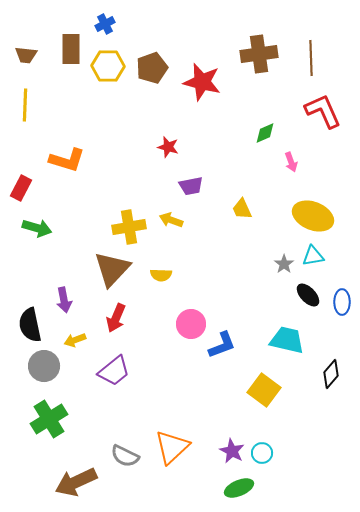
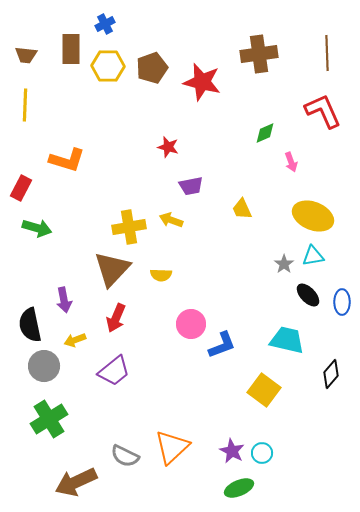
brown line at (311, 58): moved 16 px right, 5 px up
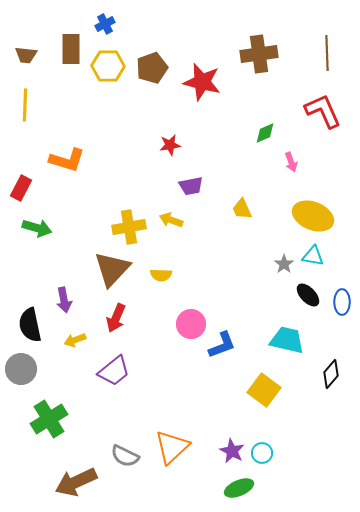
red star at (168, 147): moved 2 px right, 2 px up; rotated 25 degrees counterclockwise
cyan triangle at (313, 256): rotated 20 degrees clockwise
gray circle at (44, 366): moved 23 px left, 3 px down
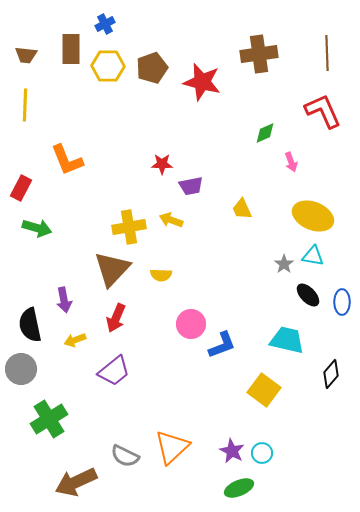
red star at (170, 145): moved 8 px left, 19 px down; rotated 10 degrees clockwise
orange L-shape at (67, 160): rotated 51 degrees clockwise
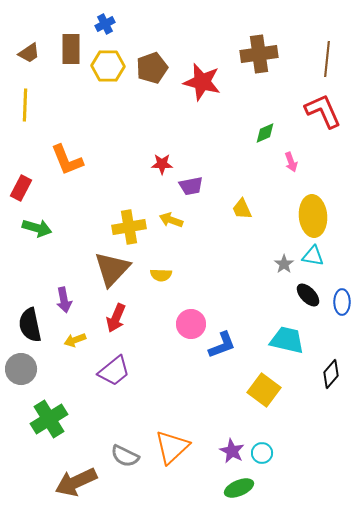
brown line at (327, 53): moved 6 px down; rotated 8 degrees clockwise
brown trapezoid at (26, 55): moved 3 px right, 2 px up; rotated 40 degrees counterclockwise
yellow ellipse at (313, 216): rotated 63 degrees clockwise
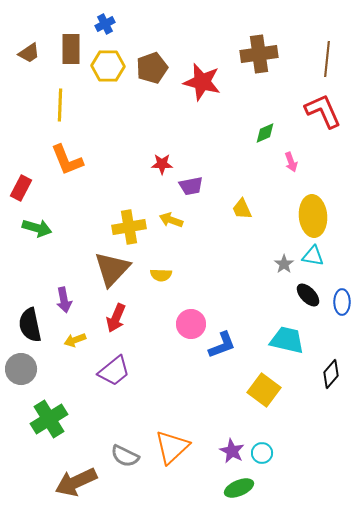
yellow line at (25, 105): moved 35 px right
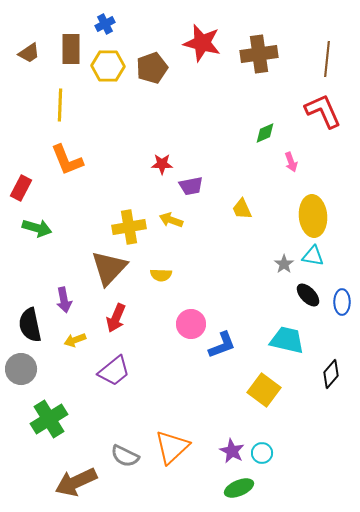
red star at (202, 82): moved 39 px up
brown triangle at (112, 269): moved 3 px left, 1 px up
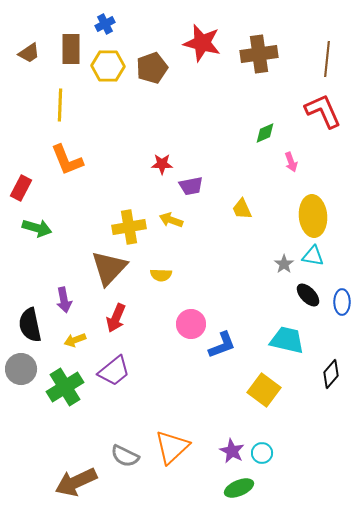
green cross at (49, 419): moved 16 px right, 32 px up
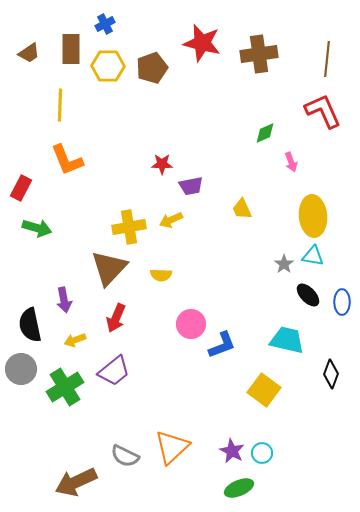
yellow arrow at (171, 220): rotated 45 degrees counterclockwise
black diamond at (331, 374): rotated 20 degrees counterclockwise
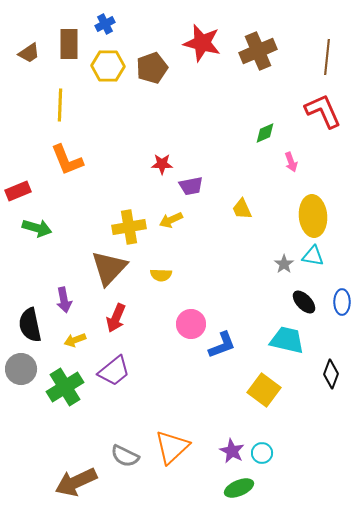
brown rectangle at (71, 49): moved 2 px left, 5 px up
brown cross at (259, 54): moved 1 px left, 3 px up; rotated 15 degrees counterclockwise
brown line at (327, 59): moved 2 px up
red rectangle at (21, 188): moved 3 px left, 3 px down; rotated 40 degrees clockwise
black ellipse at (308, 295): moved 4 px left, 7 px down
